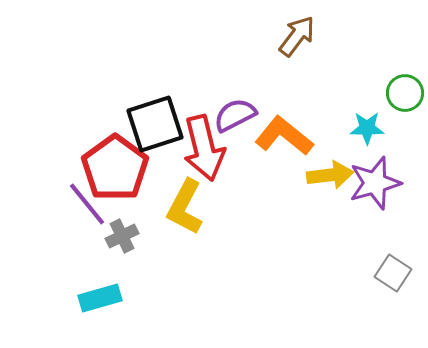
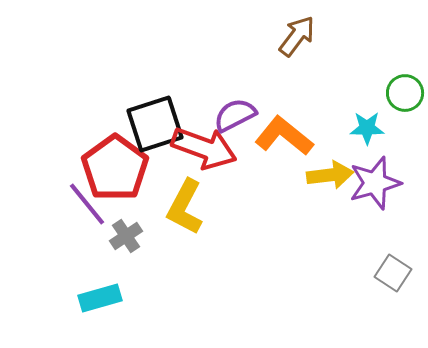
red arrow: rotated 56 degrees counterclockwise
gray cross: moved 4 px right; rotated 8 degrees counterclockwise
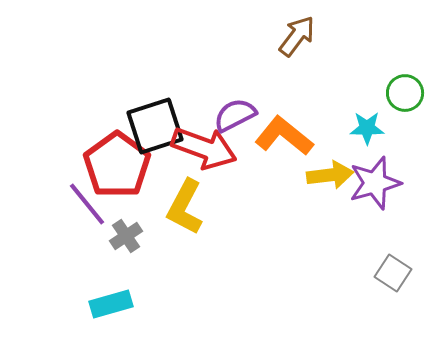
black square: moved 2 px down
red pentagon: moved 2 px right, 3 px up
cyan rectangle: moved 11 px right, 6 px down
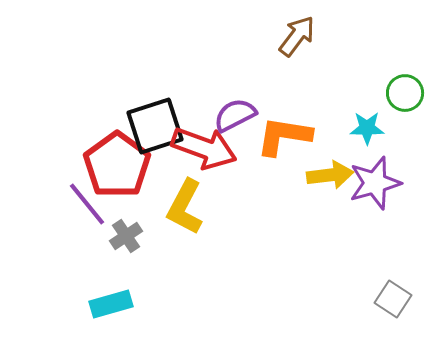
orange L-shape: rotated 30 degrees counterclockwise
gray square: moved 26 px down
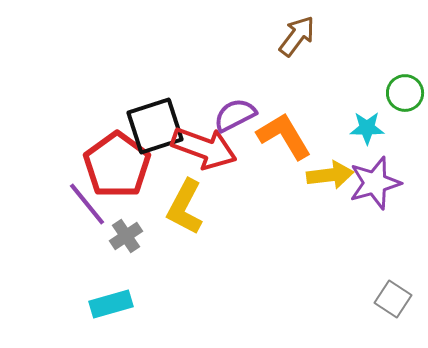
orange L-shape: rotated 50 degrees clockwise
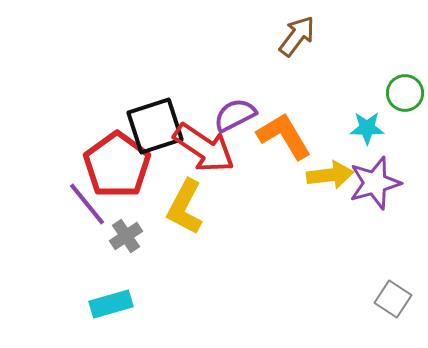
red arrow: rotated 14 degrees clockwise
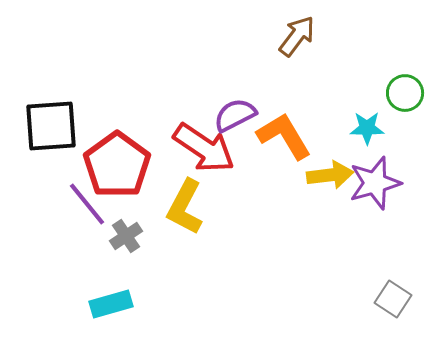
black square: moved 104 px left; rotated 14 degrees clockwise
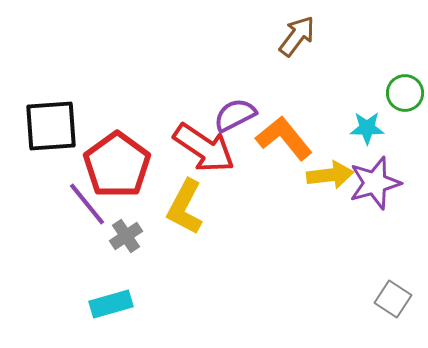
orange L-shape: moved 2 px down; rotated 8 degrees counterclockwise
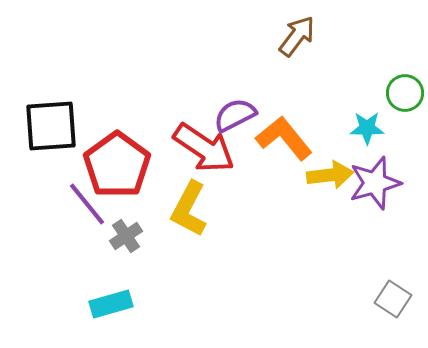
yellow L-shape: moved 4 px right, 2 px down
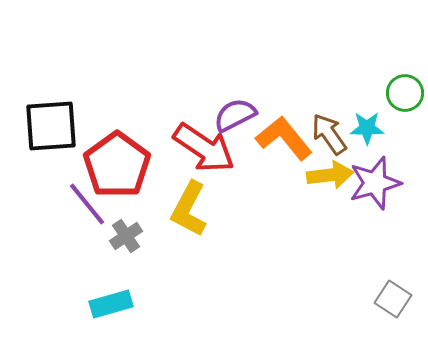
brown arrow: moved 32 px right, 98 px down; rotated 72 degrees counterclockwise
